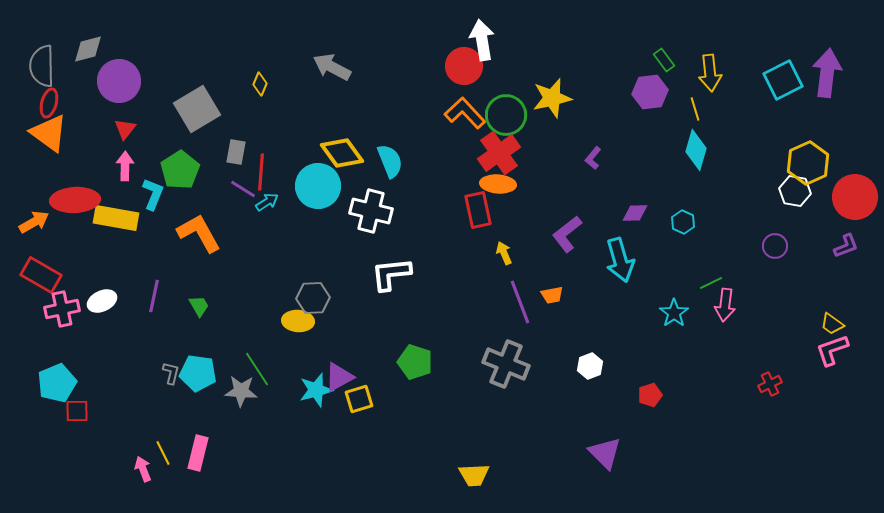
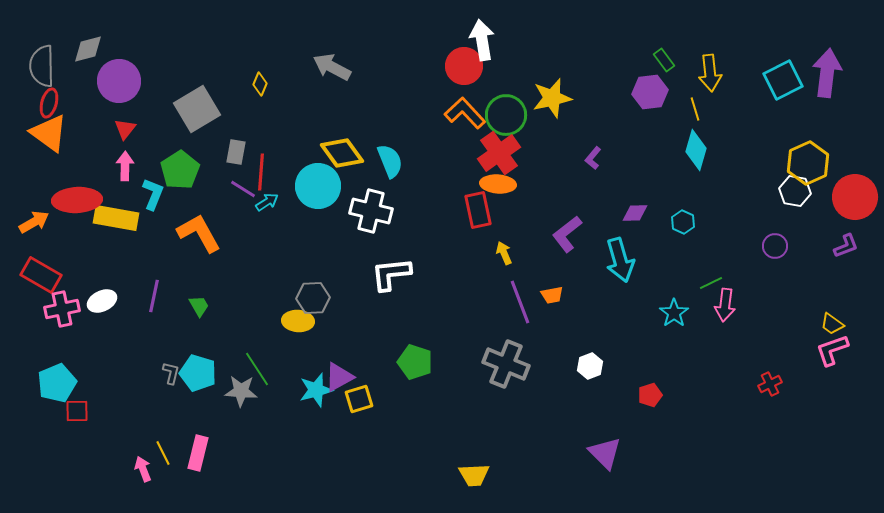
red ellipse at (75, 200): moved 2 px right
cyan pentagon at (198, 373): rotated 9 degrees clockwise
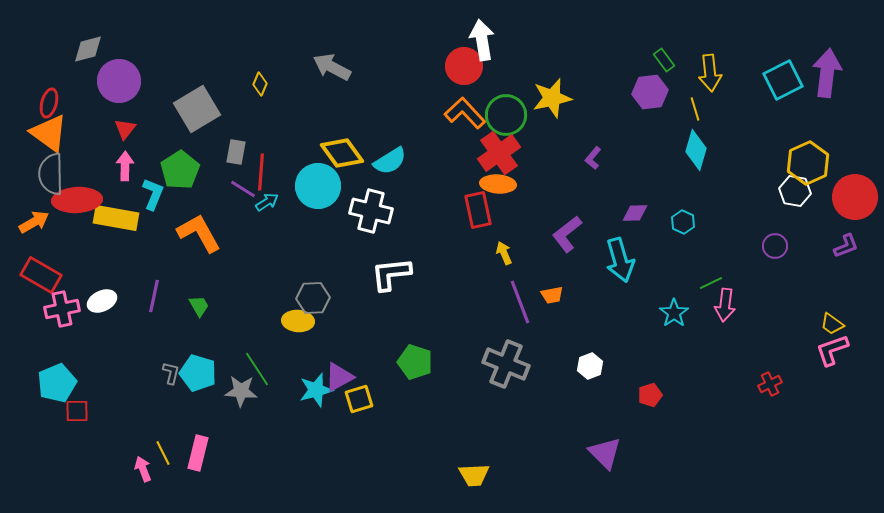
gray semicircle at (42, 66): moved 9 px right, 108 px down
cyan semicircle at (390, 161): rotated 80 degrees clockwise
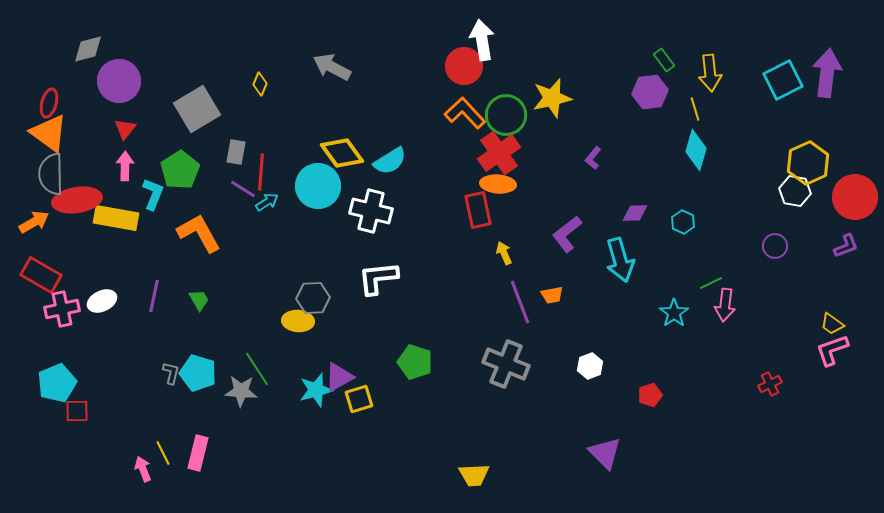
red ellipse at (77, 200): rotated 6 degrees counterclockwise
white L-shape at (391, 274): moved 13 px left, 4 px down
green trapezoid at (199, 306): moved 6 px up
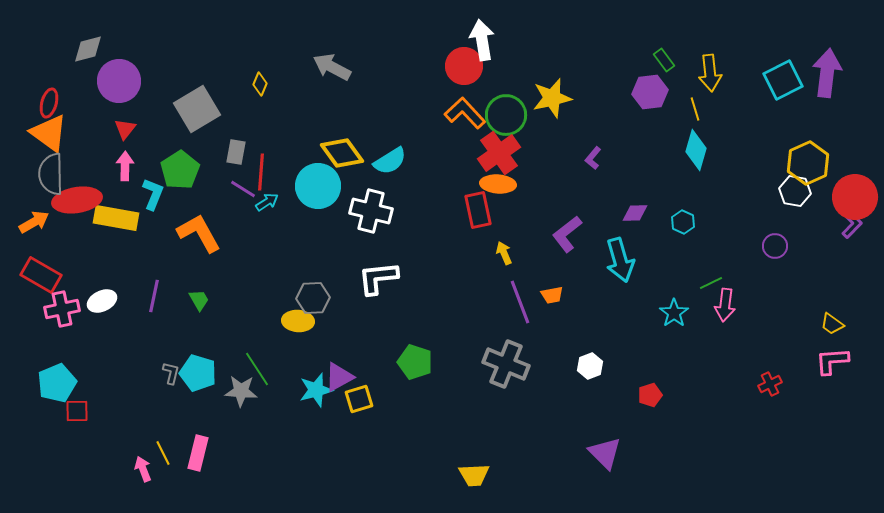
purple L-shape at (846, 246): moved 6 px right, 21 px up; rotated 24 degrees counterclockwise
pink L-shape at (832, 350): moved 11 px down; rotated 15 degrees clockwise
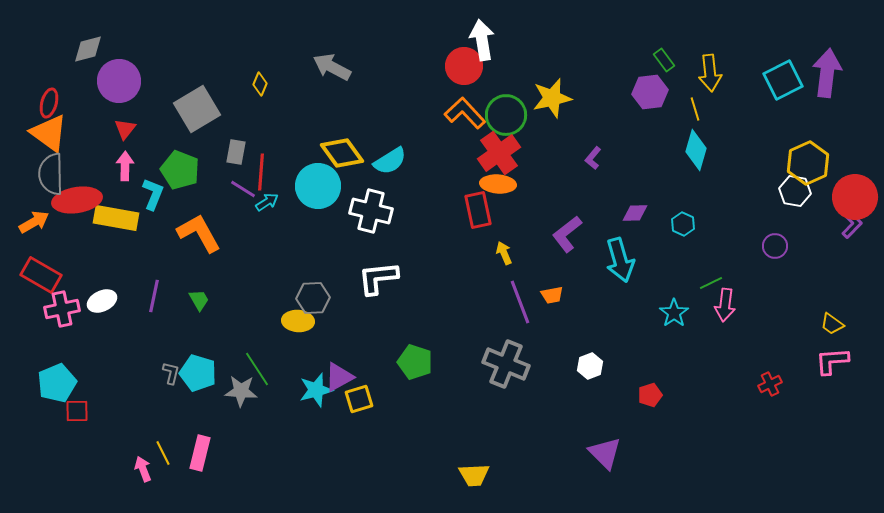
green pentagon at (180, 170): rotated 18 degrees counterclockwise
cyan hexagon at (683, 222): moved 2 px down
pink rectangle at (198, 453): moved 2 px right
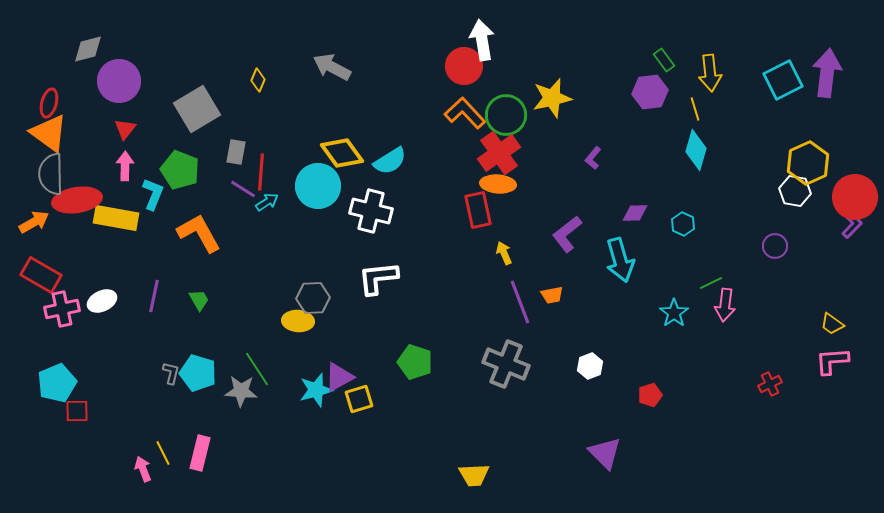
yellow diamond at (260, 84): moved 2 px left, 4 px up
